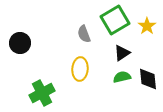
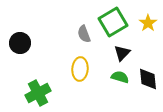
green square: moved 2 px left, 2 px down
yellow star: moved 1 px right, 3 px up
black triangle: rotated 12 degrees counterclockwise
green semicircle: moved 2 px left; rotated 30 degrees clockwise
green cross: moved 4 px left
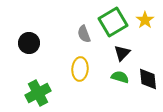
yellow star: moved 3 px left, 3 px up
black circle: moved 9 px right
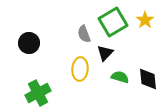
black triangle: moved 17 px left
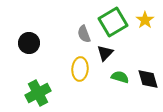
black diamond: rotated 10 degrees counterclockwise
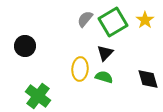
gray semicircle: moved 1 px right, 15 px up; rotated 60 degrees clockwise
black circle: moved 4 px left, 3 px down
green semicircle: moved 16 px left
green cross: moved 3 px down; rotated 25 degrees counterclockwise
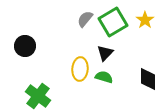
black diamond: rotated 15 degrees clockwise
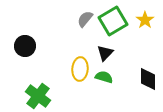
green square: moved 1 px up
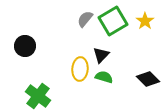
yellow star: moved 1 px down
black triangle: moved 4 px left, 2 px down
black diamond: rotated 45 degrees counterclockwise
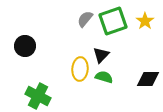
green square: rotated 12 degrees clockwise
black diamond: rotated 45 degrees counterclockwise
green cross: rotated 10 degrees counterclockwise
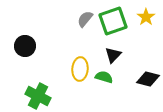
yellow star: moved 1 px right, 4 px up
black triangle: moved 12 px right
black diamond: rotated 15 degrees clockwise
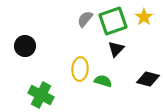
yellow star: moved 2 px left
black triangle: moved 3 px right, 6 px up
green semicircle: moved 1 px left, 4 px down
green cross: moved 3 px right, 1 px up
